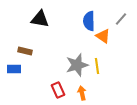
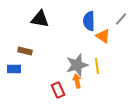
orange arrow: moved 5 px left, 12 px up
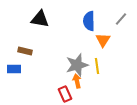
orange triangle: moved 4 px down; rotated 28 degrees clockwise
red rectangle: moved 7 px right, 4 px down
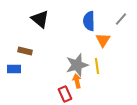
black triangle: rotated 30 degrees clockwise
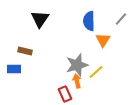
black triangle: rotated 24 degrees clockwise
yellow line: moved 1 px left, 6 px down; rotated 56 degrees clockwise
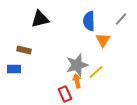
black triangle: rotated 42 degrees clockwise
brown rectangle: moved 1 px left, 1 px up
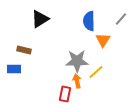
black triangle: rotated 18 degrees counterclockwise
gray star: moved 4 px up; rotated 15 degrees clockwise
red rectangle: rotated 35 degrees clockwise
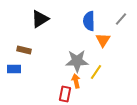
yellow line: rotated 14 degrees counterclockwise
orange arrow: moved 1 px left
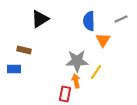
gray line: rotated 24 degrees clockwise
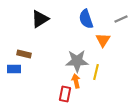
blue semicircle: moved 3 px left, 2 px up; rotated 18 degrees counterclockwise
brown rectangle: moved 4 px down
yellow line: rotated 21 degrees counterclockwise
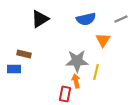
blue semicircle: rotated 84 degrees counterclockwise
